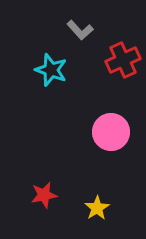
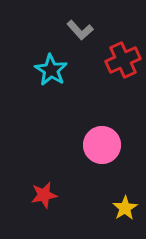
cyan star: rotated 12 degrees clockwise
pink circle: moved 9 px left, 13 px down
yellow star: moved 28 px right
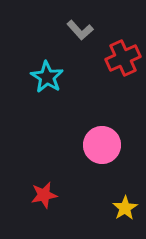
red cross: moved 2 px up
cyan star: moved 4 px left, 7 px down
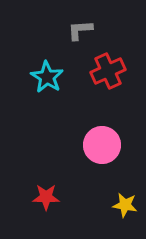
gray L-shape: rotated 128 degrees clockwise
red cross: moved 15 px left, 13 px down
red star: moved 2 px right, 2 px down; rotated 12 degrees clockwise
yellow star: moved 3 px up; rotated 30 degrees counterclockwise
